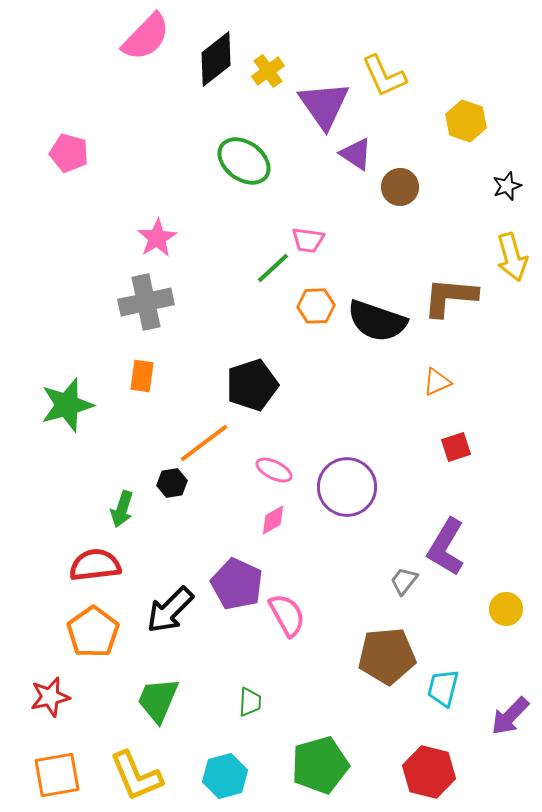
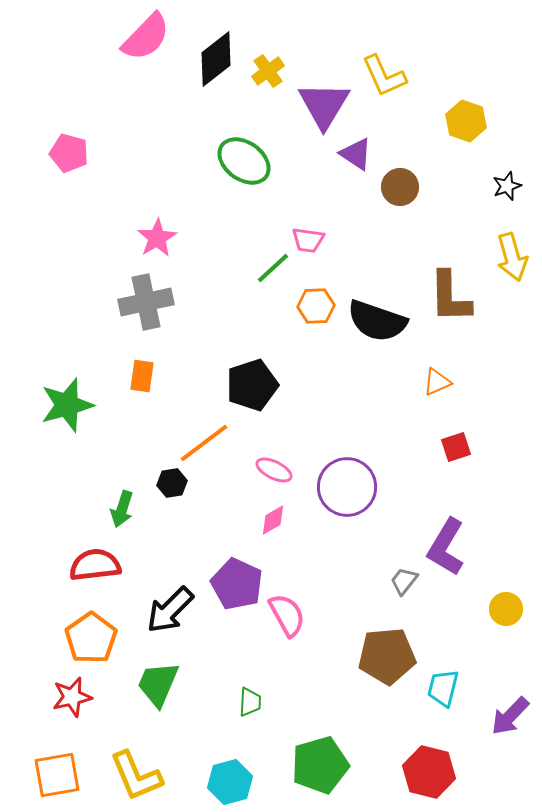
purple triangle at (324, 105): rotated 6 degrees clockwise
brown L-shape at (450, 297): rotated 96 degrees counterclockwise
orange pentagon at (93, 632): moved 2 px left, 6 px down
red star at (50, 697): moved 22 px right
green trapezoid at (158, 700): moved 16 px up
cyan hexagon at (225, 776): moved 5 px right, 6 px down
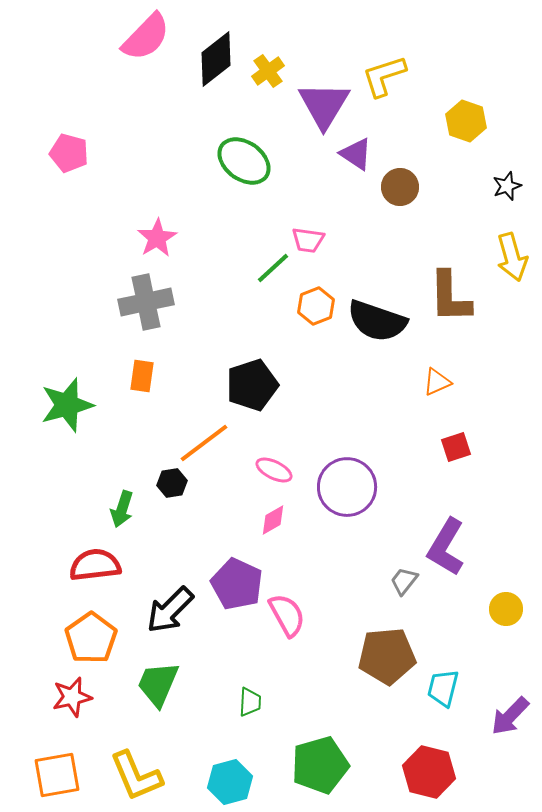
yellow L-shape at (384, 76): rotated 96 degrees clockwise
orange hexagon at (316, 306): rotated 18 degrees counterclockwise
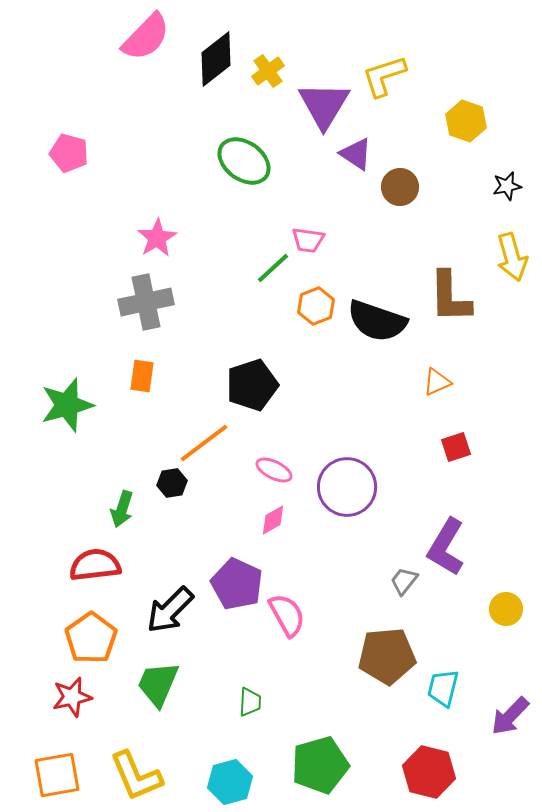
black star at (507, 186): rotated 8 degrees clockwise
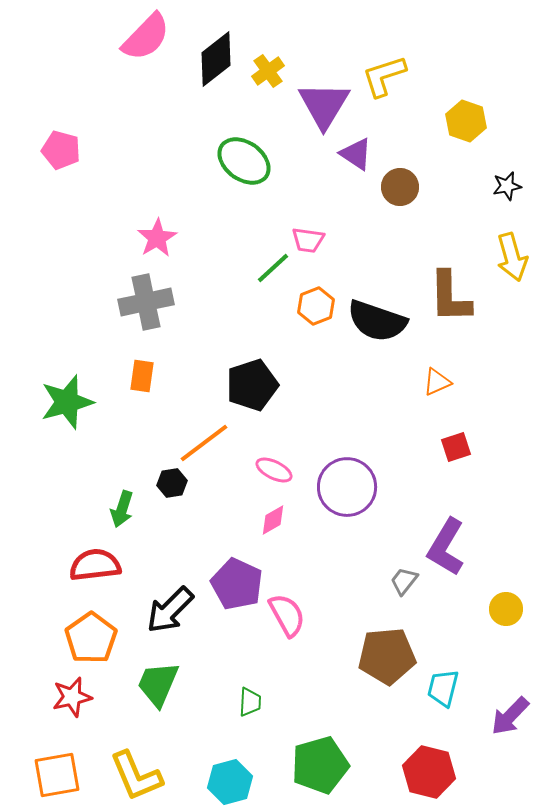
pink pentagon at (69, 153): moved 8 px left, 3 px up
green star at (67, 405): moved 3 px up
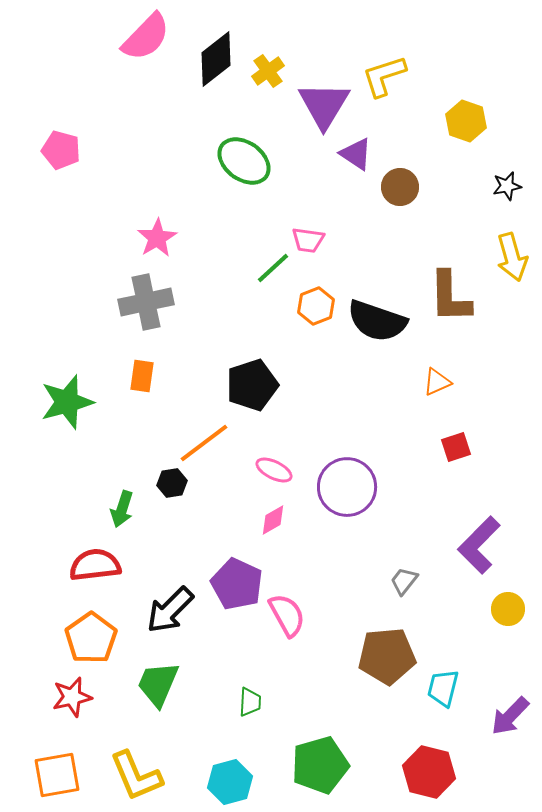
purple L-shape at (446, 547): moved 33 px right, 2 px up; rotated 14 degrees clockwise
yellow circle at (506, 609): moved 2 px right
